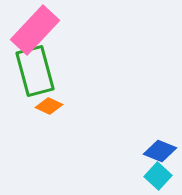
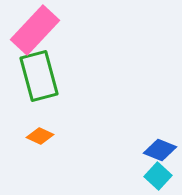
green rectangle: moved 4 px right, 5 px down
orange diamond: moved 9 px left, 30 px down
blue diamond: moved 1 px up
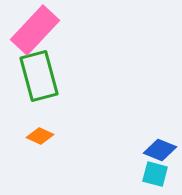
cyan square: moved 3 px left, 2 px up; rotated 28 degrees counterclockwise
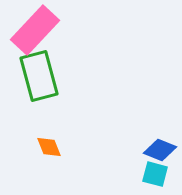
orange diamond: moved 9 px right, 11 px down; rotated 44 degrees clockwise
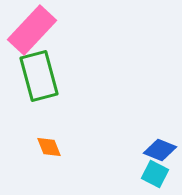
pink rectangle: moved 3 px left
cyan square: rotated 12 degrees clockwise
